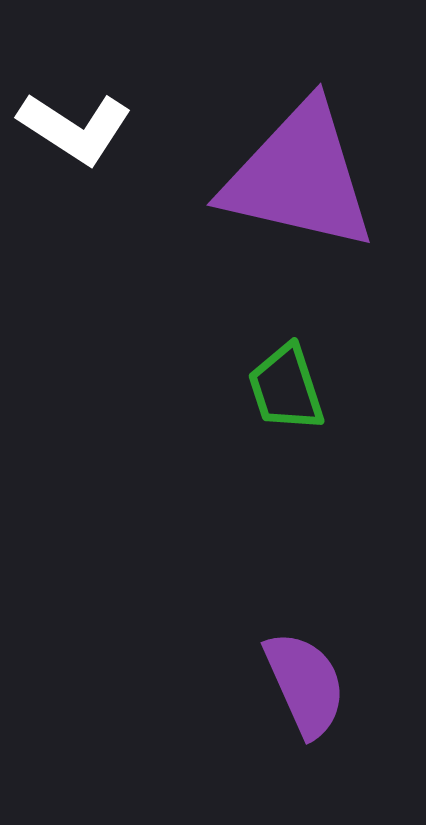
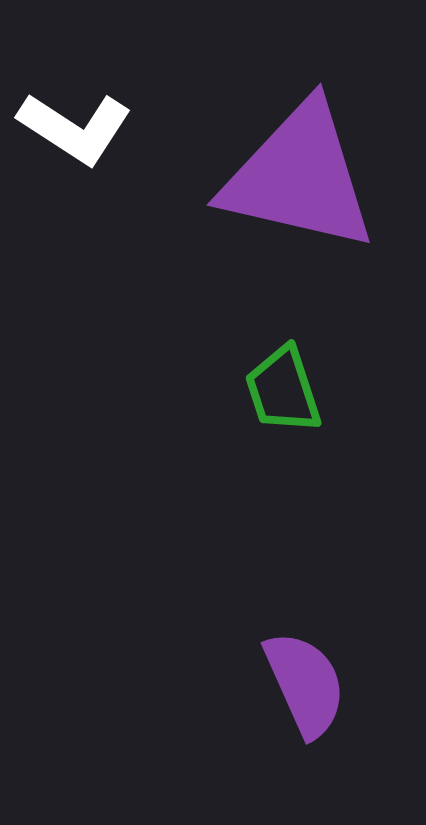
green trapezoid: moved 3 px left, 2 px down
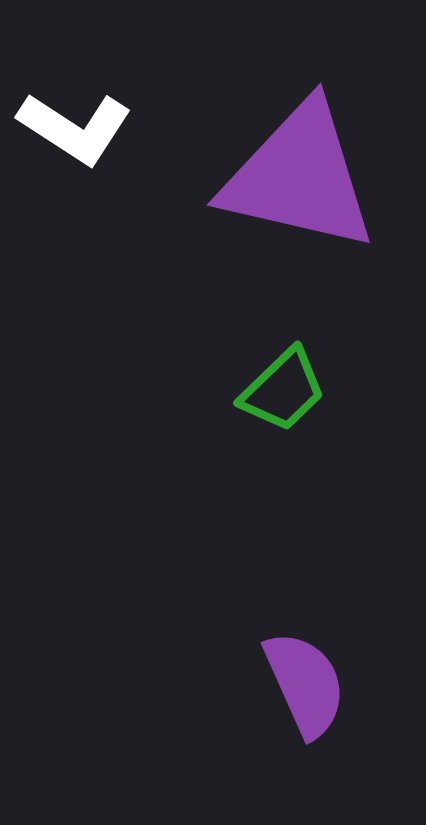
green trapezoid: rotated 116 degrees counterclockwise
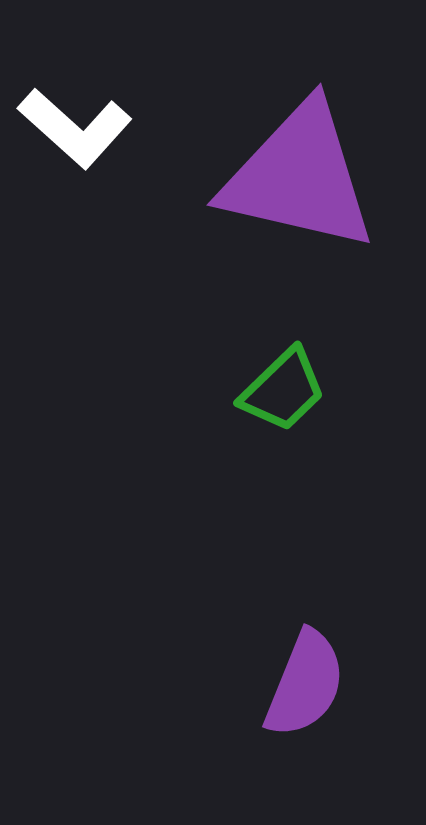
white L-shape: rotated 9 degrees clockwise
purple semicircle: rotated 46 degrees clockwise
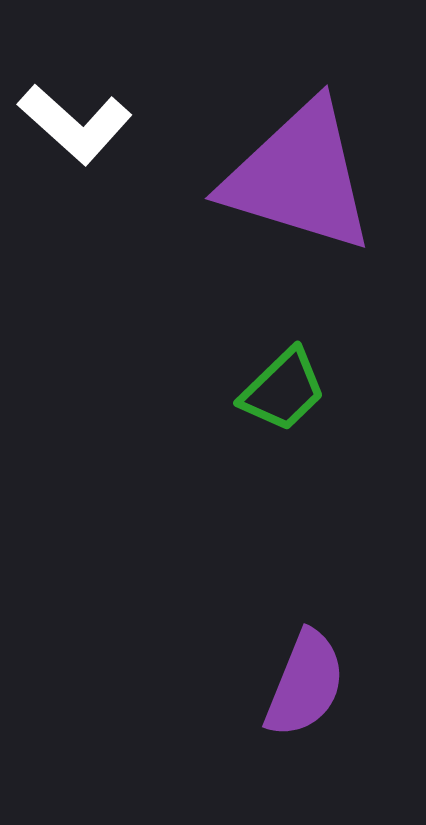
white L-shape: moved 4 px up
purple triangle: rotated 4 degrees clockwise
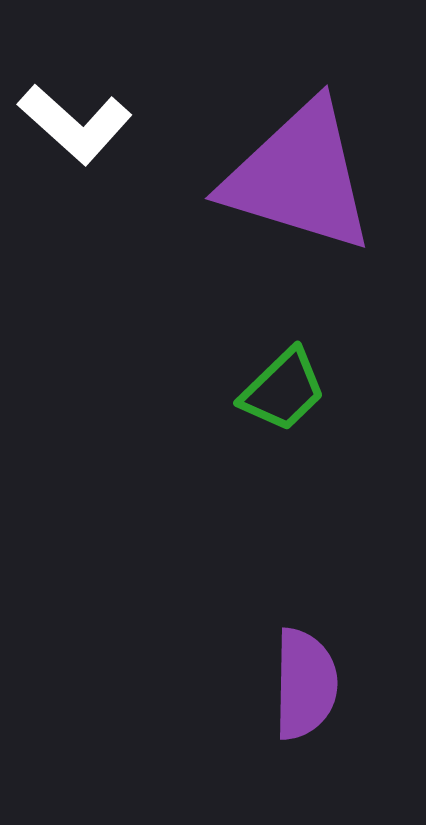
purple semicircle: rotated 21 degrees counterclockwise
